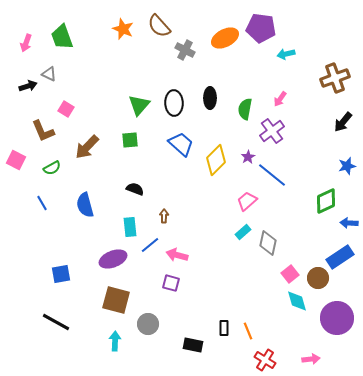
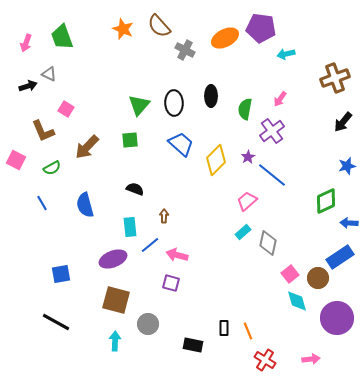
black ellipse at (210, 98): moved 1 px right, 2 px up
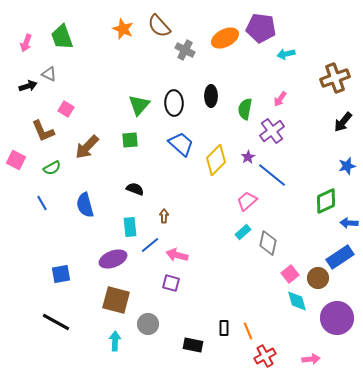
red cross at (265, 360): moved 4 px up; rotated 30 degrees clockwise
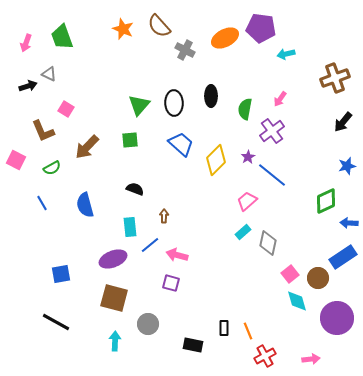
blue rectangle at (340, 257): moved 3 px right
brown square at (116, 300): moved 2 px left, 2 px up
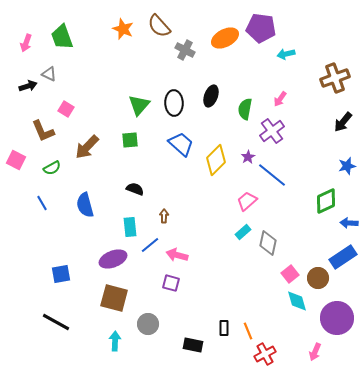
black ellipse at (211, 96): rotated 20 degrees clockwise
red cross at (265, 356): moved 2 px up
pink arrow at (311, 359): moved 4 px right, 7 px up; rotated 120 degrees clockwise
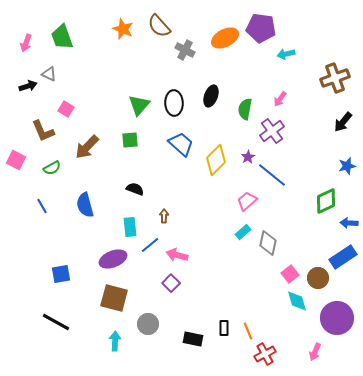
blue line at (42, 203): moved 3 px down
purple square at (171, 283): rotated 30 degrees clockwise
black rectangle at (193, 345): moved 6 px up
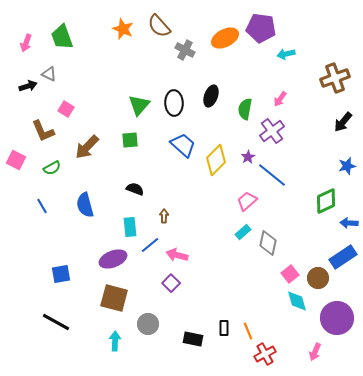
blue trapezoid at (181, 144): moved 2 px right, 1 px down
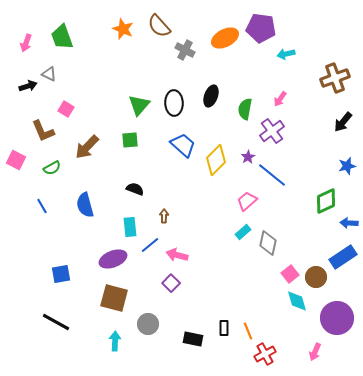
brown circle at (318, 278): moved 2 px left, 1 px up
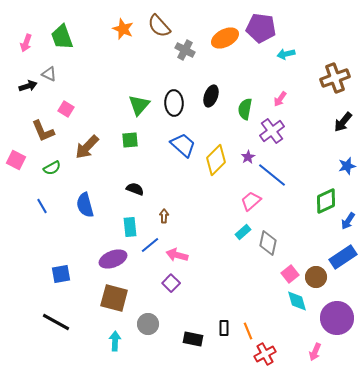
pink trapezoid at (247, 201): moved 4 px right
blue arrow at (349, 223): moved 1 px left, 2 px up; rotated 60 degrees counterclockwise
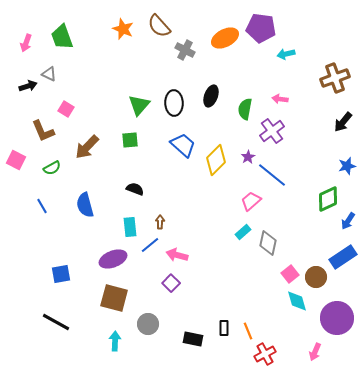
pink arrow at (280, 99): rotated 63 degrees clockwise
green diamond at (326, 201): moved 2 px right, 2 px up
brown arrow at (164, 216): moved 4 px left, 6 px down
